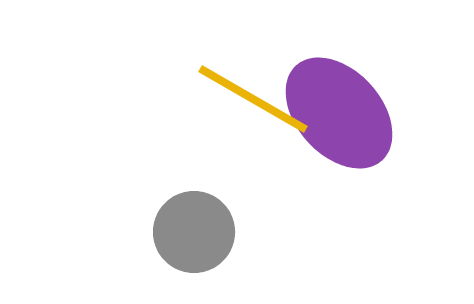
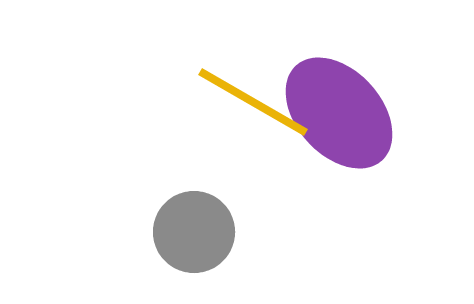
yellow line: moved 3 px down
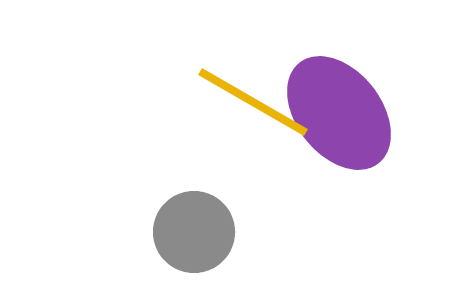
purple ellipse: rotated 4 degrees clockwise
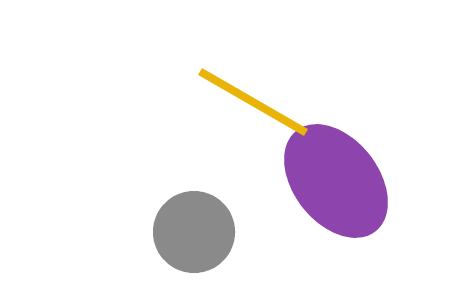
purple ellipse: moved 3 px left, 68 px down
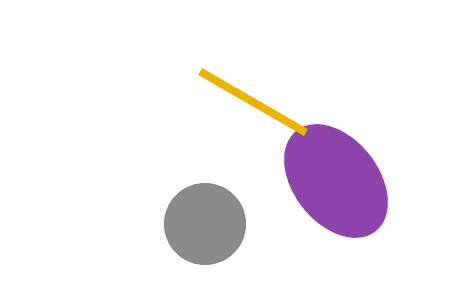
gray circle: moved 11 px right, 8 px up
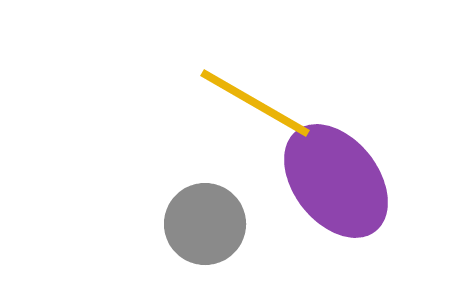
yellow line: moved 2 px right, 1 px down
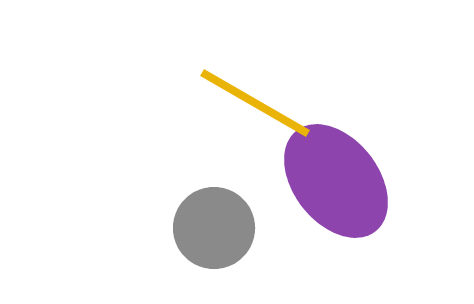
gray circle: moved 9 px right, 4 px down
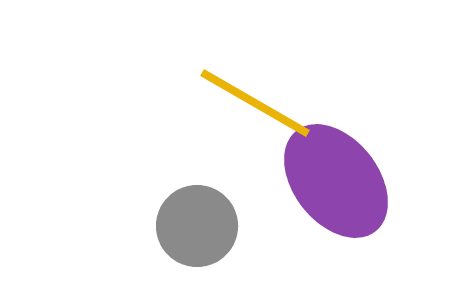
gray circle: moved 17 px left, 2 px up
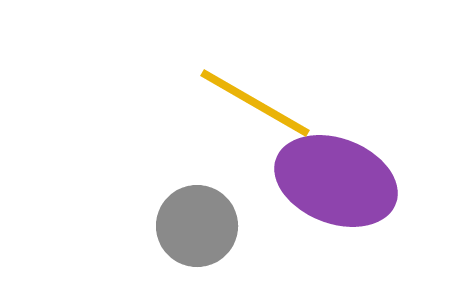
purple ellipse: rotated 31 degrees counterclockwise
